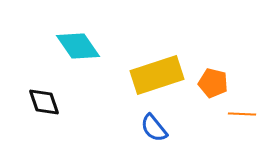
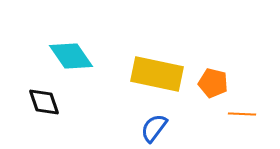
cyan diamond: moved 7 px left, 10 px down
yellow rectangle: moved 1 px up; rotated 30 degrees clockwise
blue semicircle: rotated 76 degrees clockwise
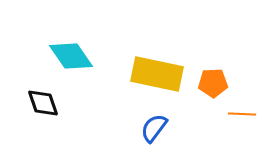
orange pentagon: rotated 16 degrees counterclockwise
black diamond: moved 1 px left, 1 px down
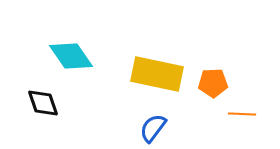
blue semicircle: moved 1 px left
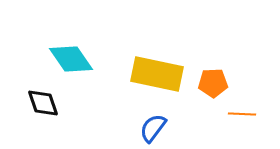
cyan diamond: moved 3 px down
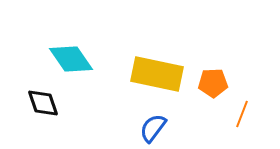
orange line: rotated 72 degrees counterclockwise
